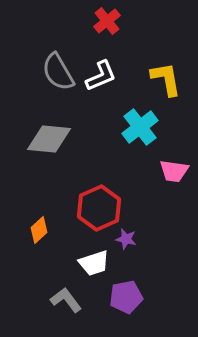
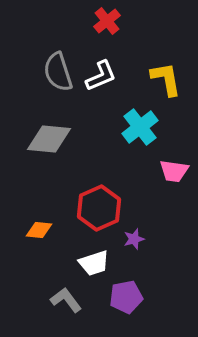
gray semicircle: rotated 12 degrees clockwise
orange diamond: rotated 48 degrees clockwise
purple star: moved 8 px right; rotated 30 degrees counterclockwise
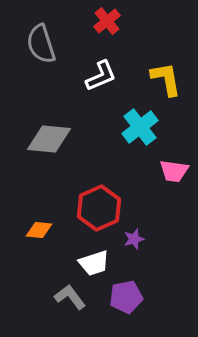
gray semicircle: moved 17 px left, 28 px up
gray L-shape: moved 4 px right, 3 px up
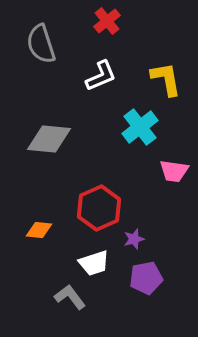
purple pentagon: moved 20 px right, 19 px up
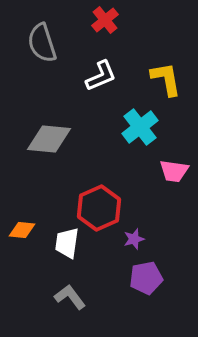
red cross: moved 2 px left, 1 px up
gray semicircle: moved 1 px right, 1 px up
orange diamond: moved 17 px left
white trapezoid: moved 27 px left, 20 px up; rotated 116 degrees clockwise
